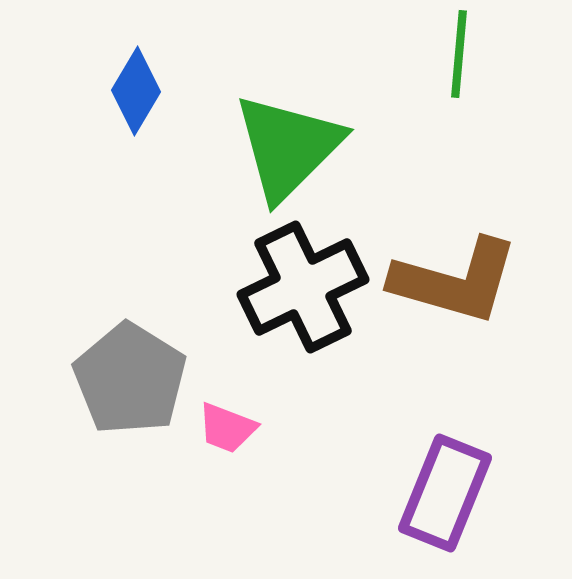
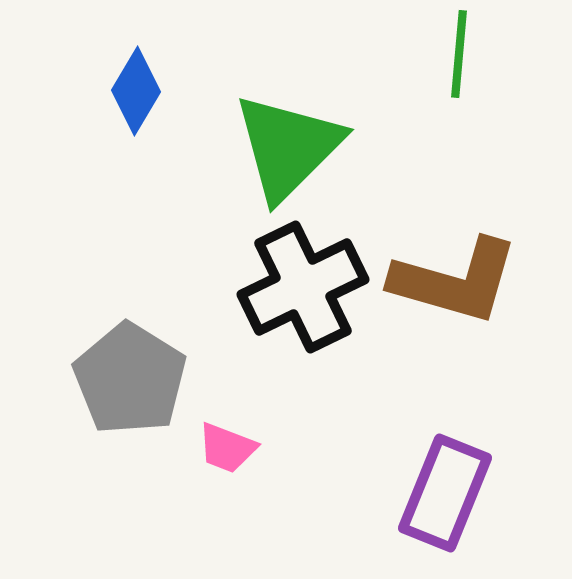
pink trapezoid: moved 20 px down
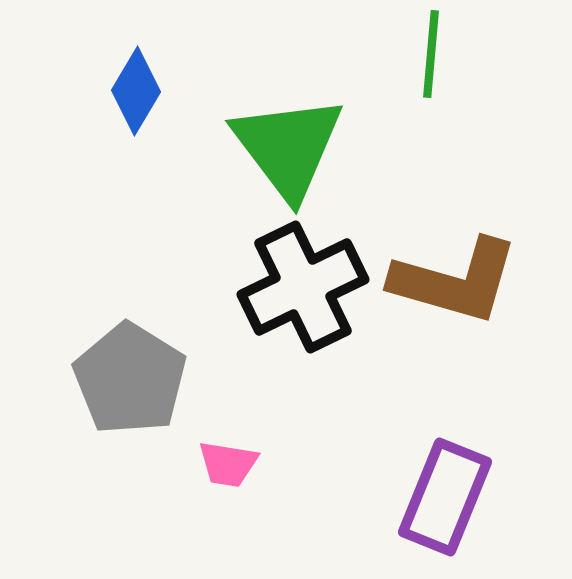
green line: moved 28 px left
green triangle: rotated 22 degrees counterclockwise
pink trapezoid: moved 1 px right, 16 px down; rotated 12 degrees counterclockwise
purple rectangle: moved 4 px down
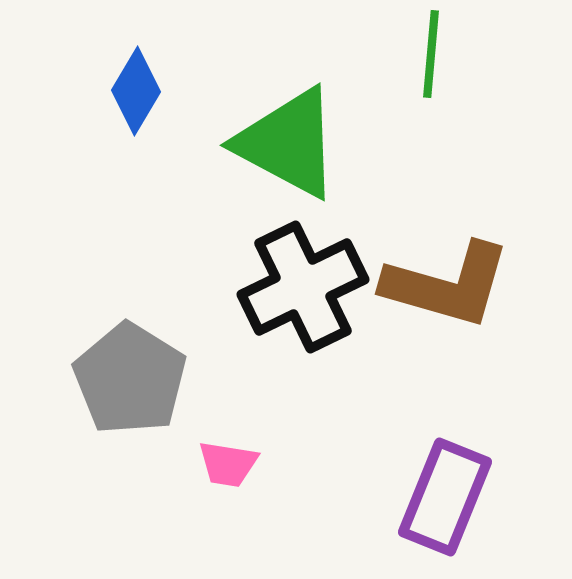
green triangle: moved 4 px up; rotated 25 degrees counterclockwise
brown L-shape: moved 8 px left, 4 px down
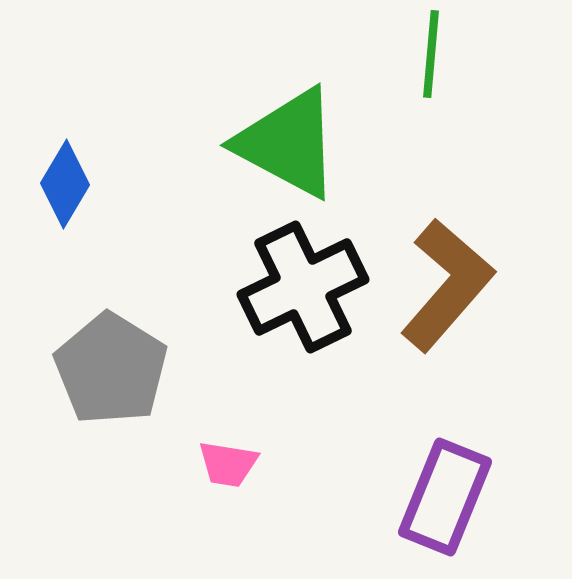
blue diamond: moved 71 px left, 93 px down
brown L-shape: rotated 65 degrees counterclockwise
gray pentagon: moved 19 px left, 10 px up
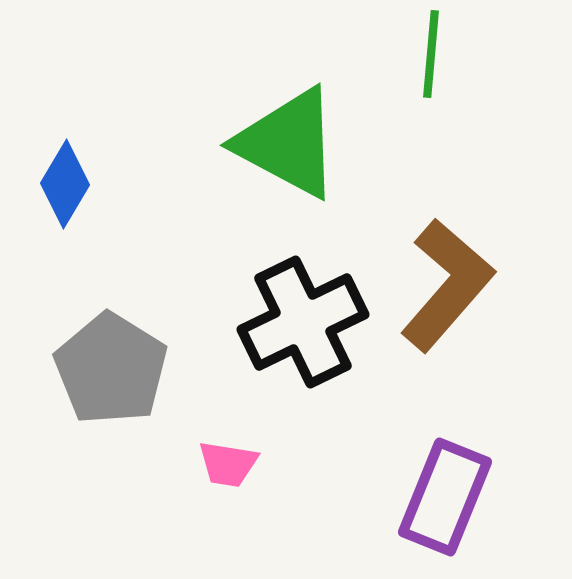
black cross: moved 35 px down
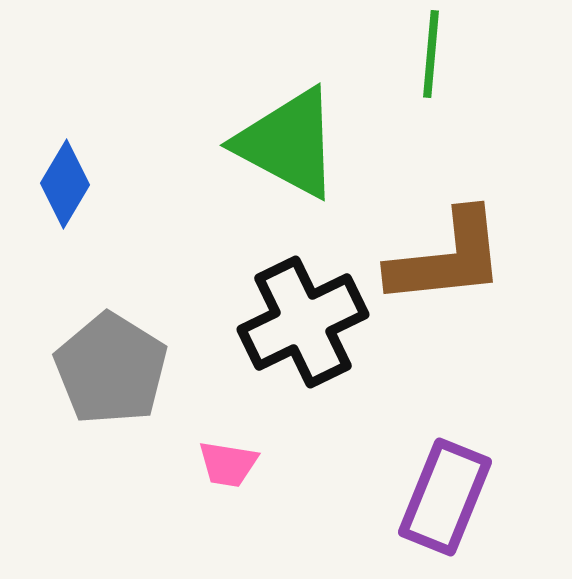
brown L-shape: moved 27 px up; rotated 43 degrees clockwise
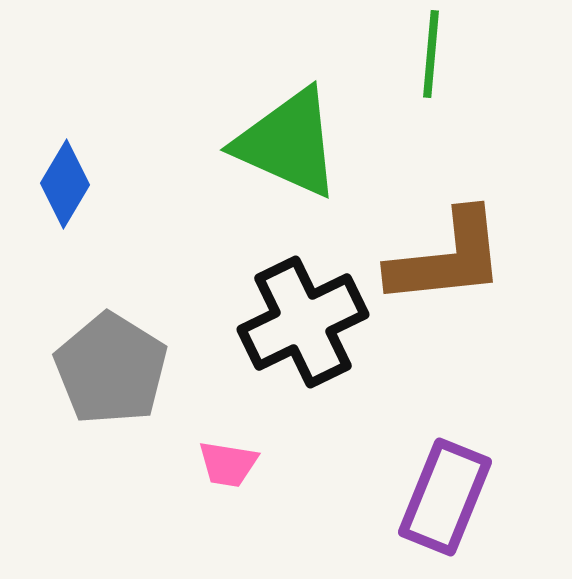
green triangle: rotated 4 degrees counterclockwise
